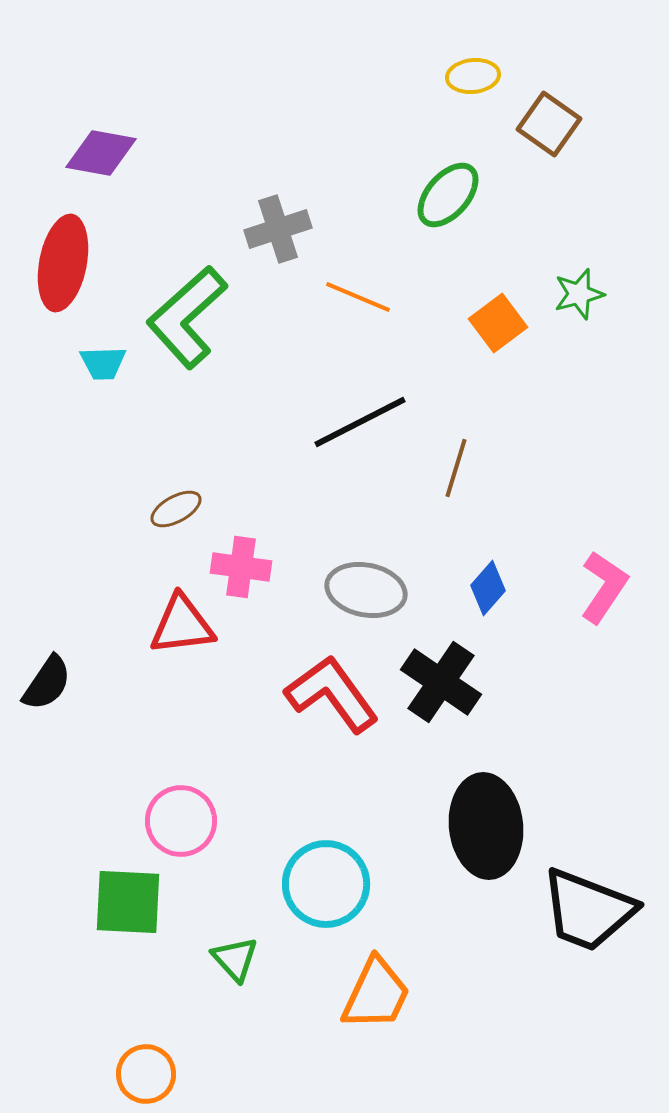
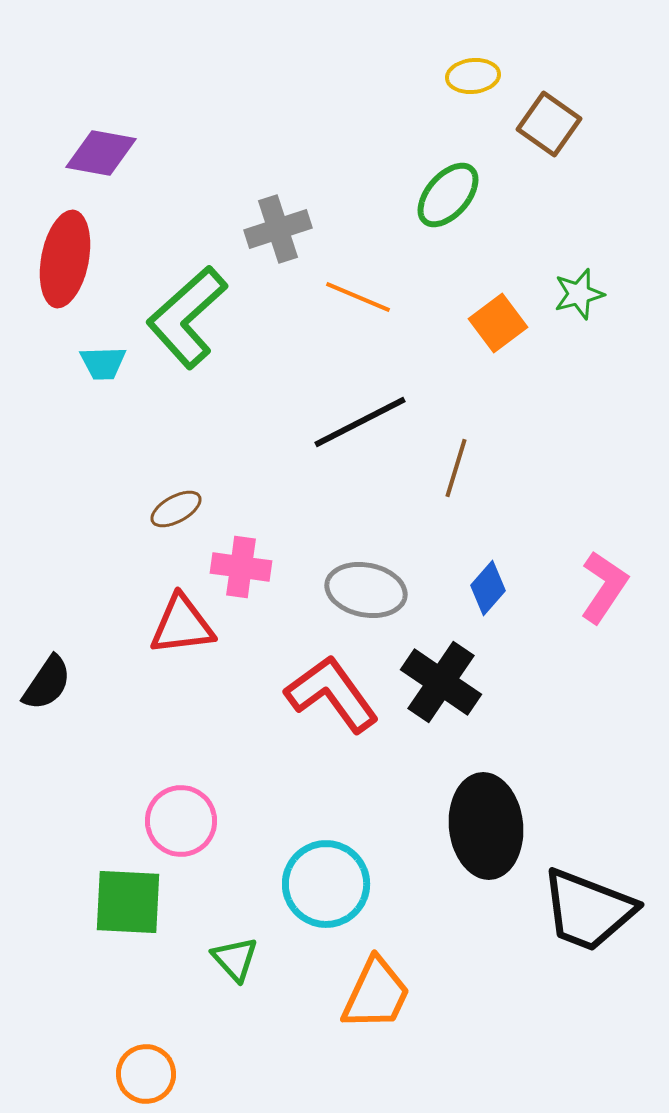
red ellipse: moved 2 px right, 4 px up
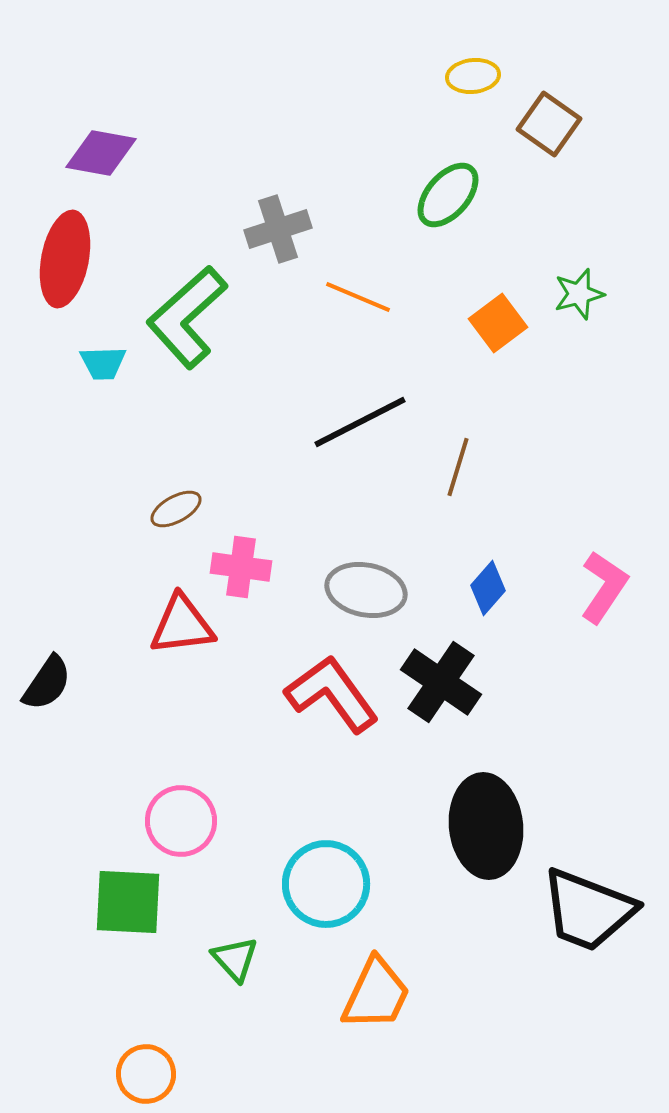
brown line: moved 2 px right, 1 px up
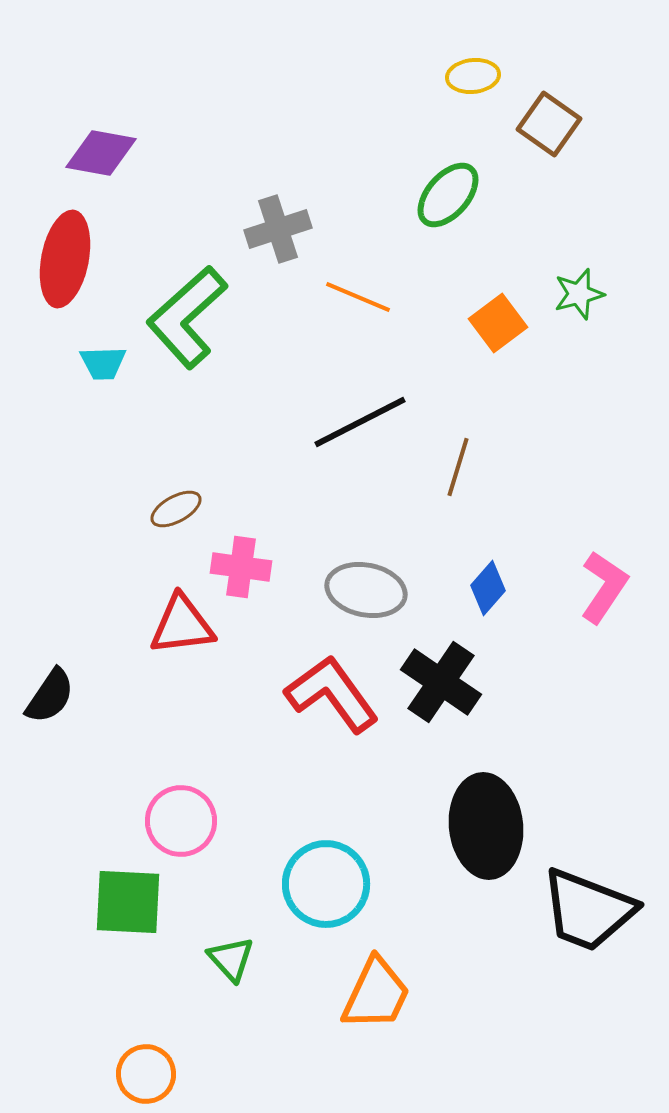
black semicircle: moved 3 px right, 13 px down
green triangle: moved 4 px left
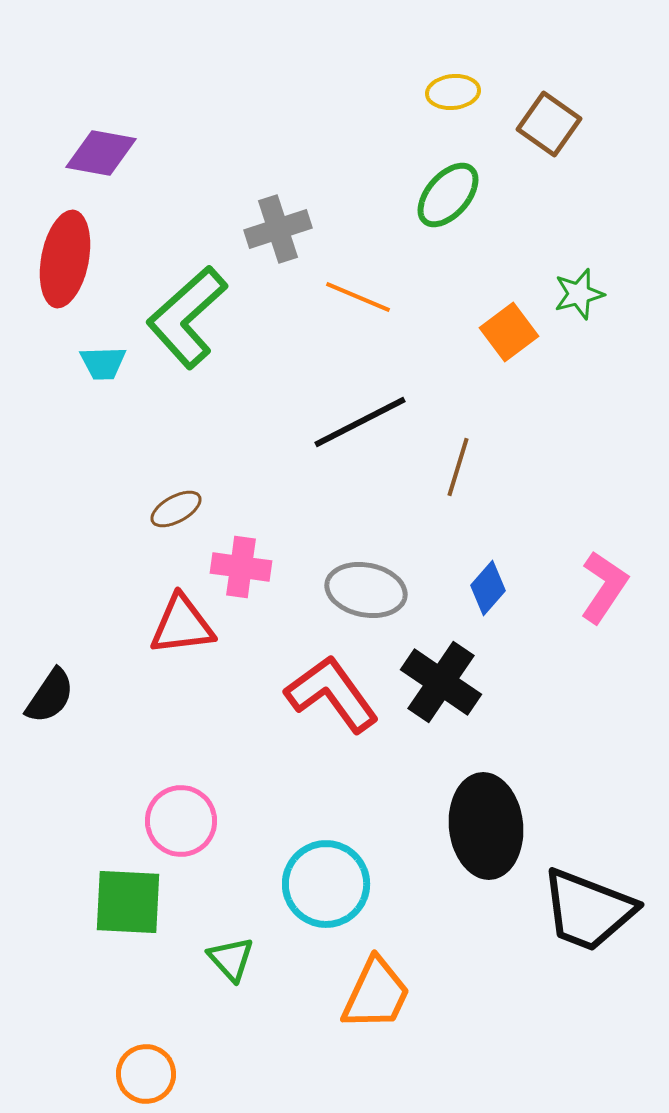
yellow ellipse: moved 20 px left, 16 px down
orange square: moved 11 px right, 9 px down
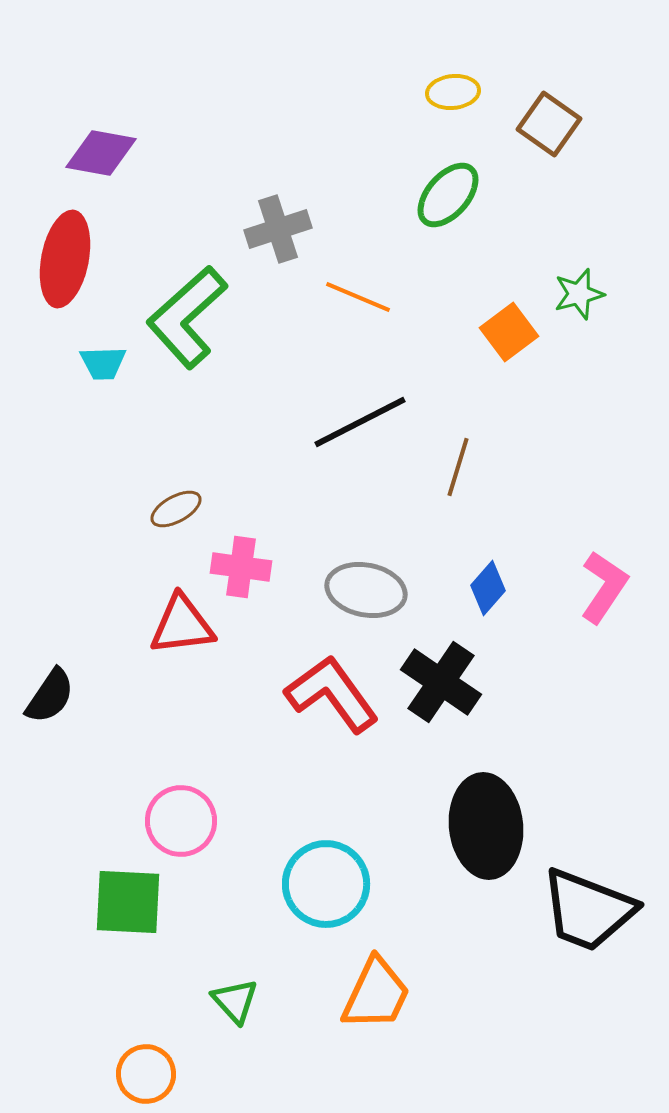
green triangle: moved 4 px right, 42 px down
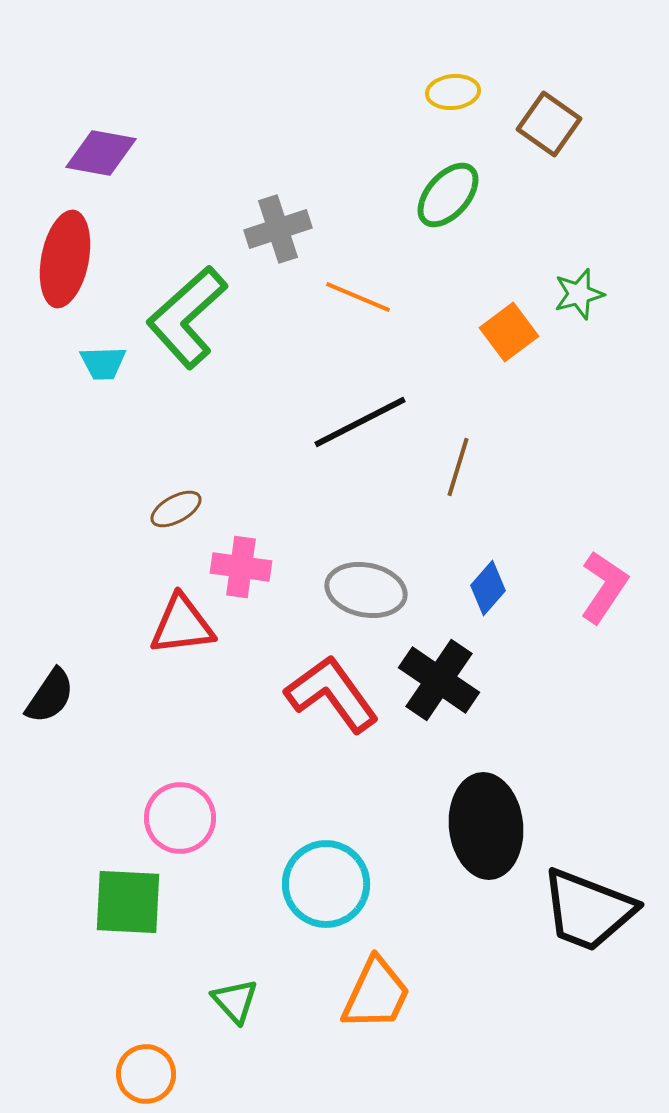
black cross: moved 2 px left, 2 px up
pink circle: moved 1 px left, 3 px up
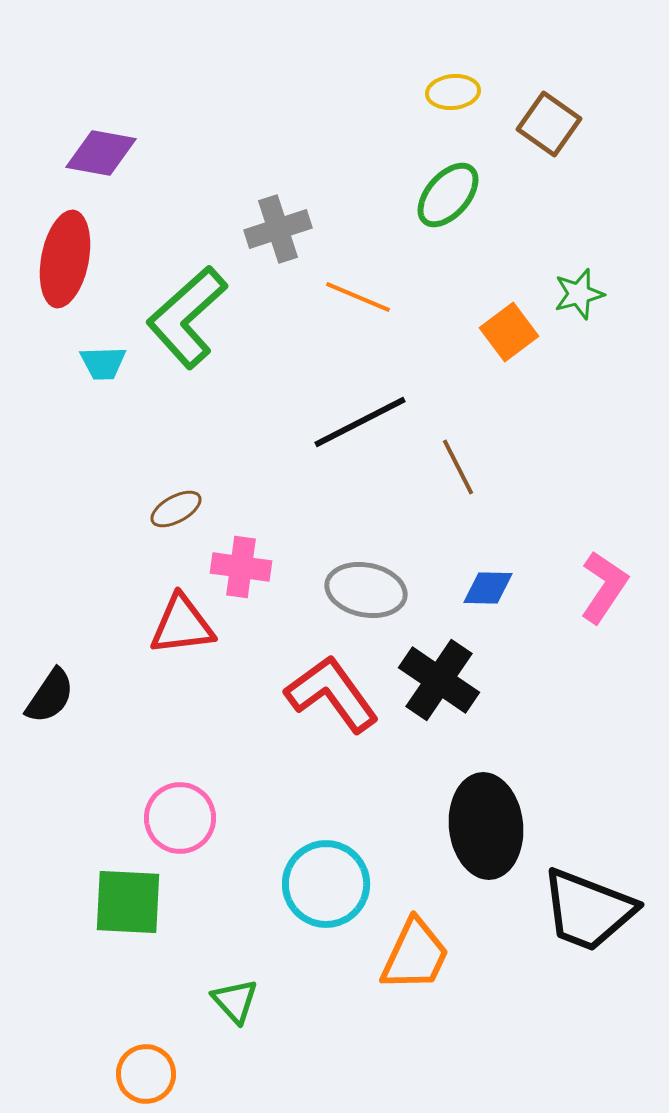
brown line: rotated 44 degrees counterclockwise
blue diamond: rotated 50 degrees clockwise
orange trapezoid: moved 39 px right, 39 px up
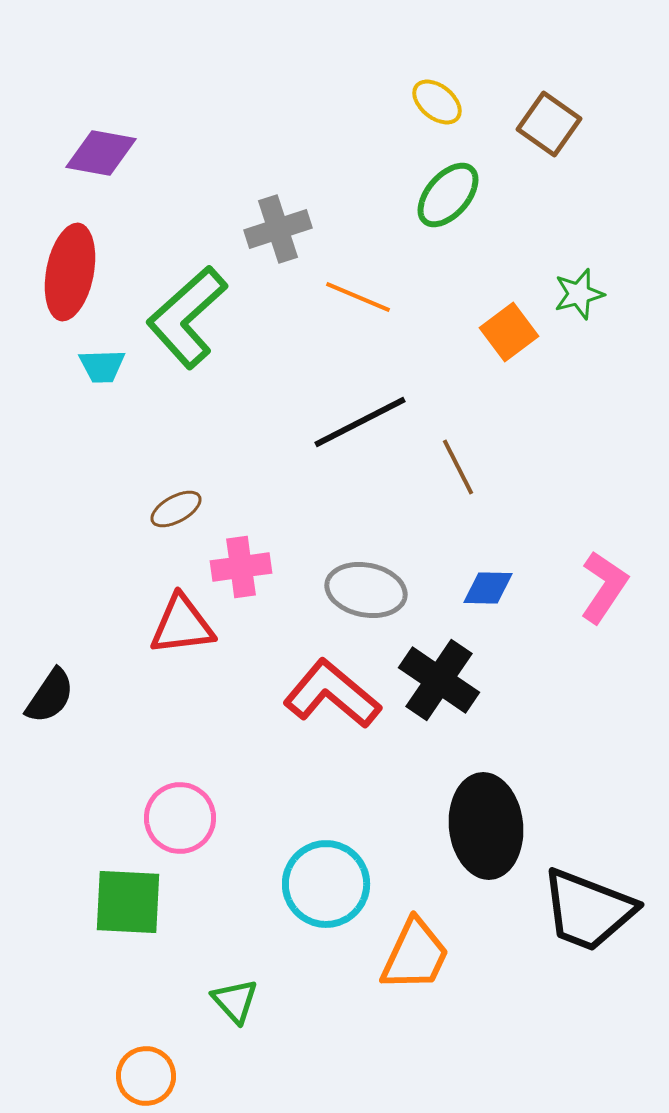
yellow ellipse: moved 16 px left, 10 px down; rotated 45 degrees clockwise
red ellipse: moved 5 px right, 13 px down
cyan trapezoid: moved 1 px left, 3 px down
pink cross: rotated 16 degrees counterclockwise
red L-shape: rotated 14 degrees counterclockwise
orange circle: moved 2 px down
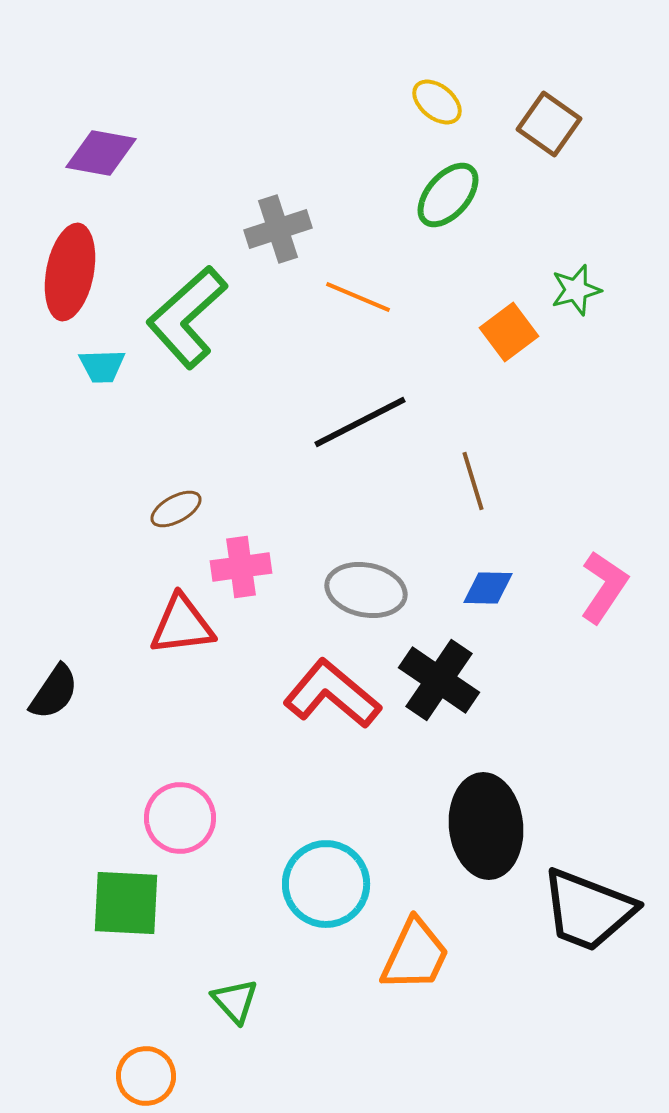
green star: moved 3 px left, 4 px up
brown line: moved 15 px right, 14 px down; rotated 10 degrees clockwise
black semicircle: moved 4 px right, 4 px up
green square: moved 2 px left, 1 px down
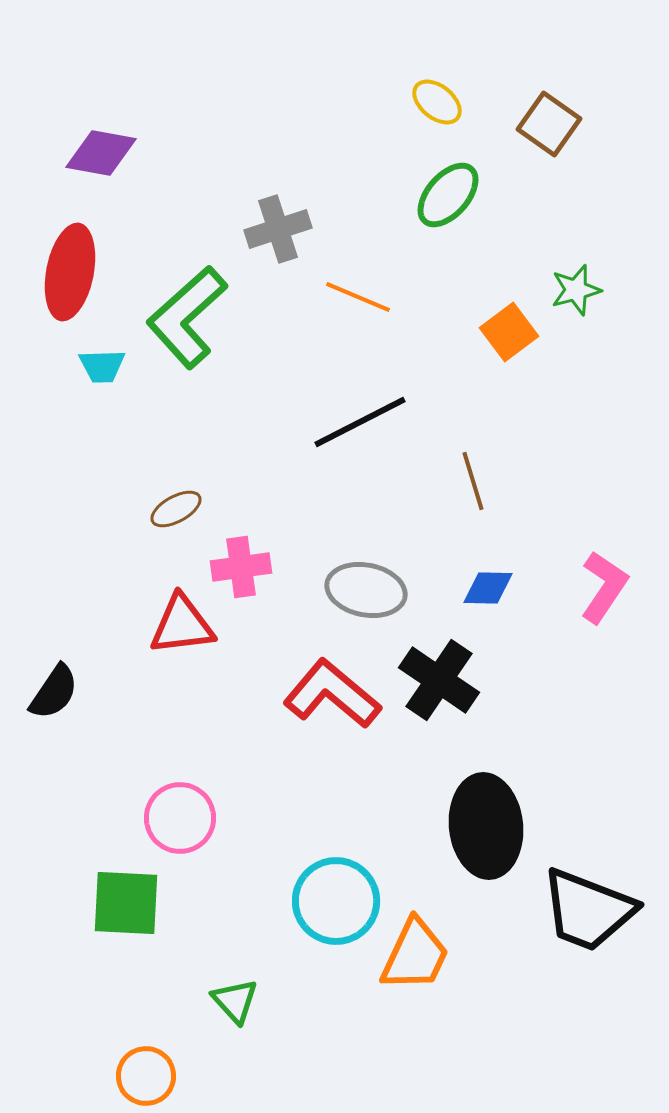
cyan circle: moved 10 px right, 17 px down
